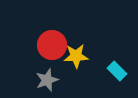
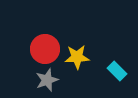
red circle: moved 7 px left, 4 px down
yellow star: moved 1 px right, 1 px down
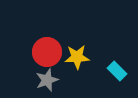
red circle: moved 2 px right, 3 px down
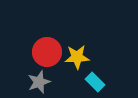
cyan rectangle: moved 22 px left, 11 px down
gray star: moved 8 px left, 2 px down
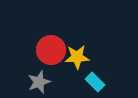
red circle: moved 4 px right, 2 px up
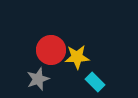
gray star: moved 1 px left, 3 px up
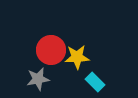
gray star: rotated 10 degrees clockwise
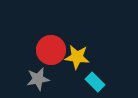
yellow star: rotated 10 degrees clockwise
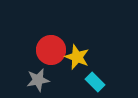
yellow star: rotated 15 degrees clockwise
gray star: moved 1 px down
